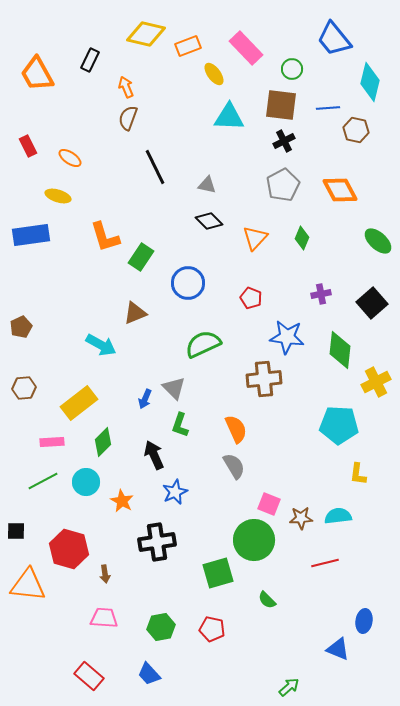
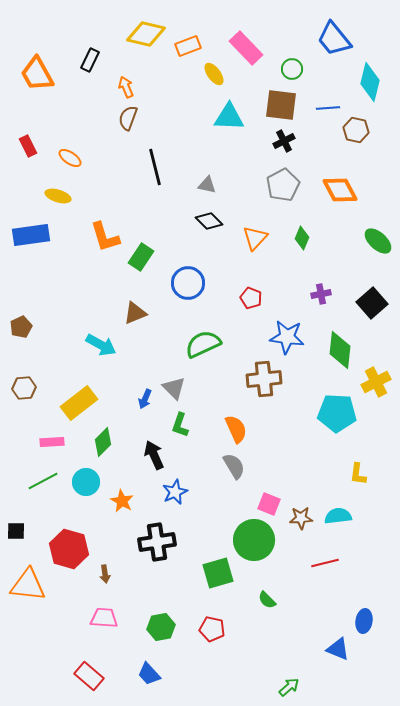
black line at (155, 167): rotated 12 degrees clockwise
cyan pentagon at (339, 425): moved 2 px left, 12 px up
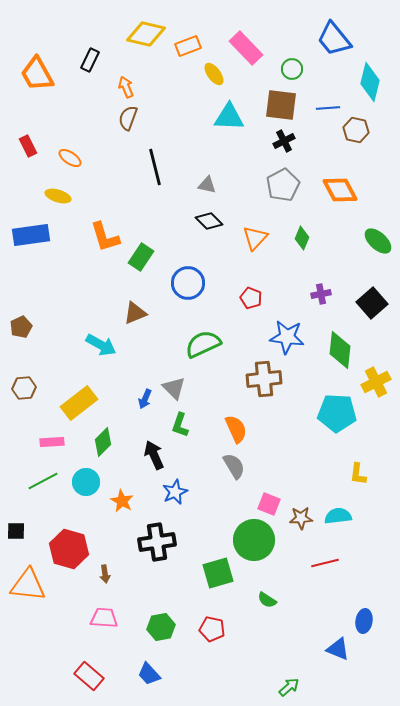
green semicircle at (267, 600): rotated 12 degrees counterclockwise
